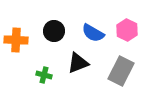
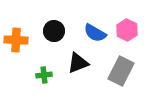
blue semicircle: moved 2 px right
green cross: rotated 21 degrees counterclockwise
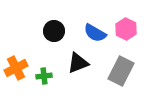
pink hexagon: moved 1 px left, 1 px up
orange cross: moved 28 px down; rotated 30 degrees counterclockwise
green cross: moved 1 px down
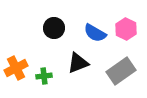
black circle: moved 3 px up
gray rectangle: rotated 28 degrees clockwise
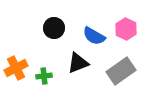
blue semicircle: moved 1 px left, 3 px down
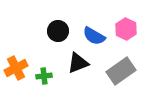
black circle: moved 4 px right, 3 px down
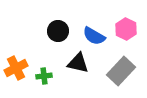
black triangle: rotated 35 degrees clockwise
gray rectangle: rotated 12 degrees counterclockwise
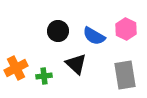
black triangle: moved 2 px left, 1 px down; rotated 30 degrees clockwise
gray rectangle: moved 4 px right, 4 px down; rotated 52 degrees counterclockwise
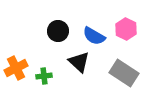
black triangle: moved 3 px right, 2 px up
gray rectangle: moved 1 px left, 2 px up; rotated 48 degrees counterclockwise
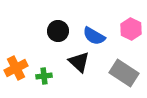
pink hexagon: moved 5 px right
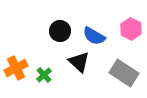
black circle: moved 2 px right
green cross: moved 1 px up; rotated 35 degrees counterclockwise
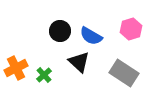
pink hexagon: rotated 15 degrees clockwise
blue semicircle: moved 3 px left
